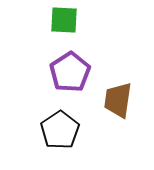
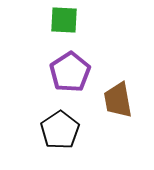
brown trapezoid: rotated 18 degrees counterclockwise
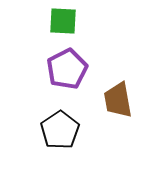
green square: moved 1 px left, 1 px down
purple pentagon: moved 3 px left, 3 px up; rotated 6 degrees clockwise
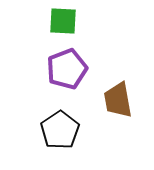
purple pentagon: rotated 6 degrees clockwise
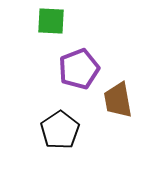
green square: moved 12 px left
purple pentagon: moved 12 px right
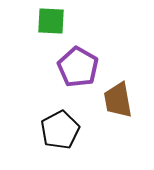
purple pentagon: moved 1 px left, 2 px up; rotated 21 degrees counterclockwise
black pentagon: rotated 6 degrees clockwise
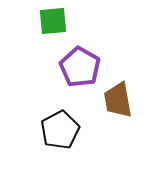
green square: moved 2 px right; rotated 8 degrees counterclockwise
purple pentagon: moved 2 px right
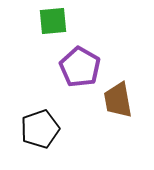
black pentagon: moved 20 px left, 1 px up; rotated 9 degrees clockwise
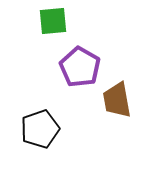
brown trapezoid: moved 1 px left
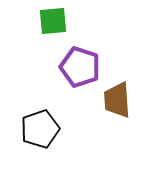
purple pentagon: rotated 12 degrees counterclockwise
brown trapezoid: rotated 6 degrees clockwise
